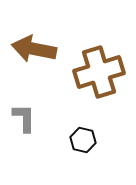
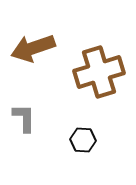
brown arrow: moved 1 px left, 1 px up; rotated 30 degrees counterclockwise
black hexagon: rotated 10 degrees counterclockwise
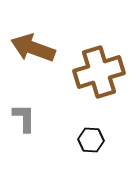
brown arrow: rotated 39 degrees clockwise
black hexagon: moved 8 px right
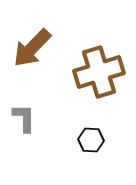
brown arrow: moved 1 px left; rotated 66 degrees counterclockwise
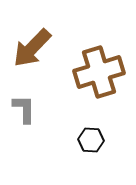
gray L-shape: moved 9 px up
